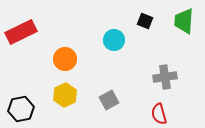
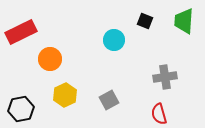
orange circle: moved 15 px left
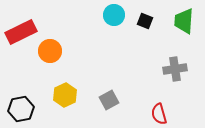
cyan circle: moved 25 px up
orange circle: moved 8 px up
gray cross: moved 10 px right, 8 px up
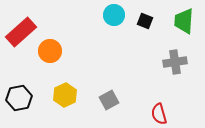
red rectangle: rotated 16 degrees counterclockwise
gray cross: moved 7 px up
black hexagon: moved 2 px left, 11 px up
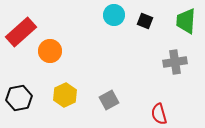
green trapezoid: moved 2 px right
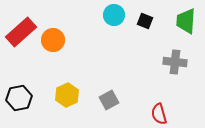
orange circle: moved 3 px right, 11 px up
gray cross: rotated 15 degrees clockwise
yellow hexagon: moved 2 px right
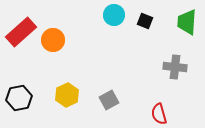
green trapezoid: moved 1 px right, 1 px down
gray cross: moved 5 px down
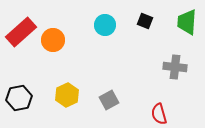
cyan circle: moved 9 px left, 10 px down
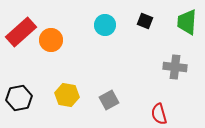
orange circle: moved 2 px left
yellow hexagon: rotated 25 degrees counterclockwise
